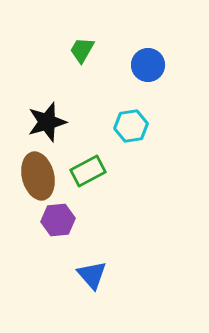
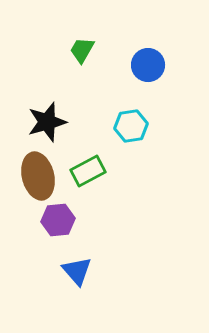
blue triangle: moved 15 px left, 4 px up
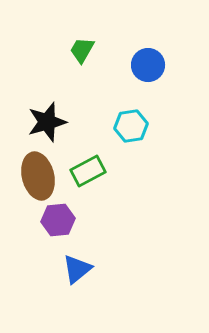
blue triangle: moved 2 px up; rotated 32 degrees clockwise
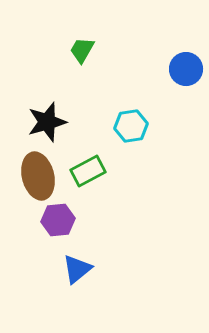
blue circle: moved 38 px right, 4 px down
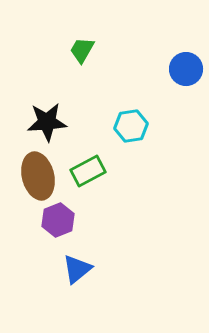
black star: rotated 12 degrees clockwise
purple hexagon: rotated 16 degrees counterclockwise
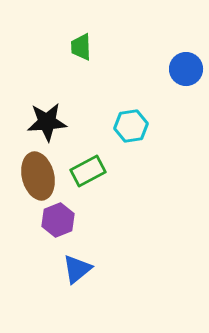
green trapezoid: moved 1 px left, 3 px up; rotated 32 degrees counterclockwise
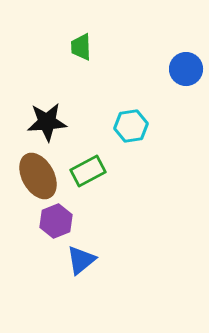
brown ellipse: rotated 15 degrees counterclockwise
purple hexagon: moved 2 px left, 1 px down
blue triangle: moved 4 px right, 9 px up
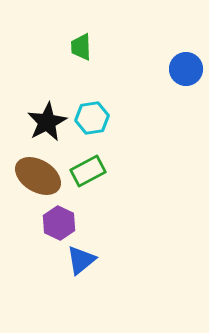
black star: rotated 24 degrees counterclockwise
cyan hexagon: moved 39 px left, 8 px up
brown ellipse: rotated 30 degrees counterclockwise
purple hexagon: moved 3 px right, 2 px down; rotated 12 degrees counterclockwise
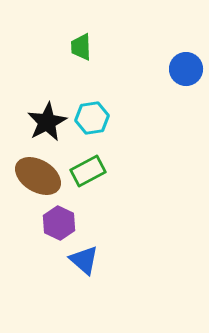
blue triangle: moved 3 px right; rotated 40 degrees counterclockwise
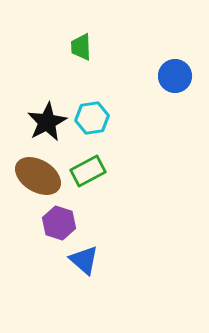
blue circle: moved 11 px left, 7 px down
purple hexagon: rotated 8 degrees counterclockwise
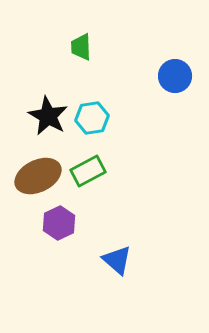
black star: moved 1 px right, 6 px up; rotated 15 degrees counterclockwise
brown ellipse: rotated 57 degrees counterclockwise
purple hexagon: rotated 16 degrees clockwise
blue triangle: moved 33 px right
